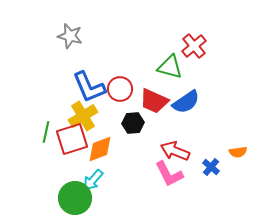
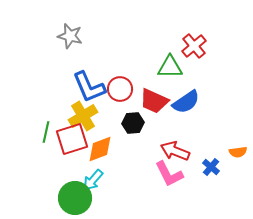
green triangle: rotated 16 degrees counterclockwise
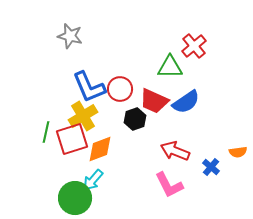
black hexagon: moved 2 px right, 4 px up; rotated 15 degrees counterclockwise
pink L-shape: moved 11 px down
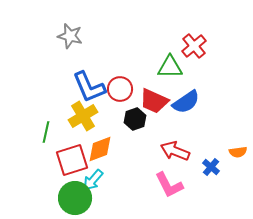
red square: moved 21 px down
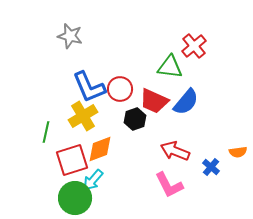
green triangle: rotated 8 degrees clockwise
blue semicircle: rotated 16 degrees counterclockwise
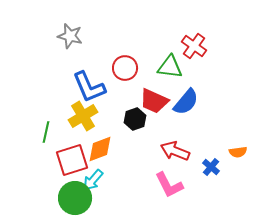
red cross: rotated 15 degrees counterclockwise
red circle: moved 5 px right, 21 px up
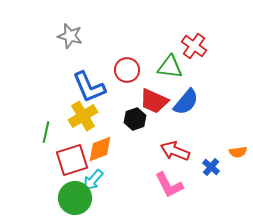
red circle: moved 2 px right, 2 px down
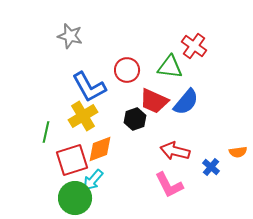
blue L-shape: rotated 6 degrees counterclockwise
red arrow: rotated 8 degrees counterclockwise
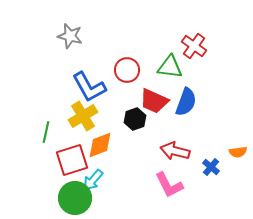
blue semicircle: rotated 20 degrees counterclockwise
orange diamond: moved 4 px up
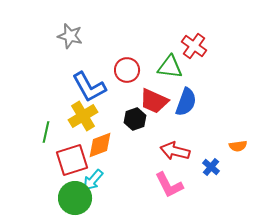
orange semicircle: moved 6 px up
